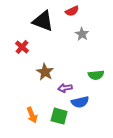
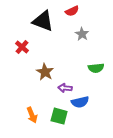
green semicircle: moved 7 px up
purple arrow: rotated 16 degrees clockwise
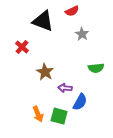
blue semicircle: rotated 48 degrees counterclockwise
orange arrow: moved 6 px right, 1 px up
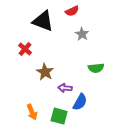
red cross: moved 3 px right, 2 px down
orange arrow: moved 6 px left, 2 px up
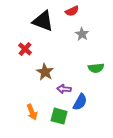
purple arrow: moved 1 px left, 1 px down
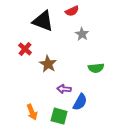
brown star: moved 3 px right, 8 px up
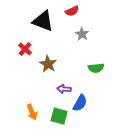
blue semicircle: moved 1 px down
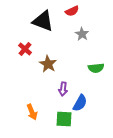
purple arrow: moved 1 px left; rotated 88 degrees counterclockwise
green square: moved 5 px right, 3 px down; rotated 12 degrees counterclockwise
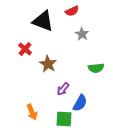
purple arrow: rotated 32 degrees clockwise
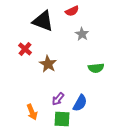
purple arrow: moved 5 px left, 10 px down
green square: moved 2 px left
